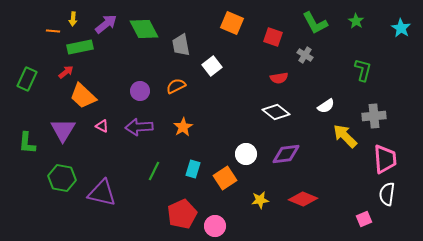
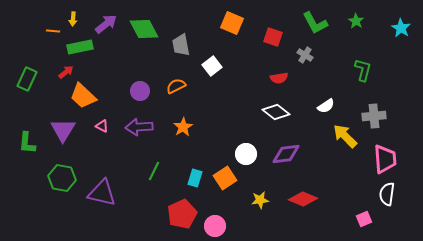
cyan rectangle at (193, 169): moved 2 px right, 9 px down
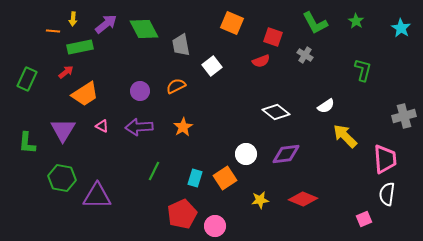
red semicircle at (279, 78): moved 18 px left, 17 px up; rotated 12 degrees counterclockwise
orange trapezoid at (83, 96): moved 2 px right, 2 px up; rotated 76 degrees counterclockwise
gray cross at (374, 116): moved 30 px right; rotated 10 degrees counterclockwise
purple triangle at (102, 193): moved 5 px left, 3 px down; rotated 12 degrees counterclockwise
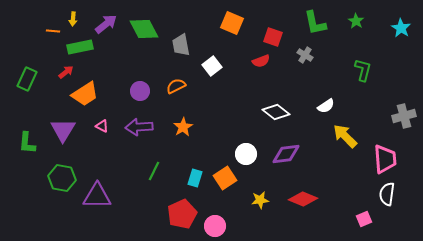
green L-shape at (315, 23): rotated 16 degrees clockwise
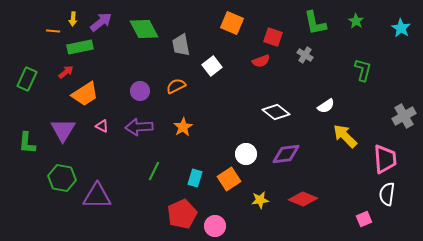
purple arrow at (106, 24): moved 5 px left, 2 px up
gray cross at (404, 116): rotated 15 degrees counterclockwise
orange square at (225, 178): moved 4 px right, 1 px down
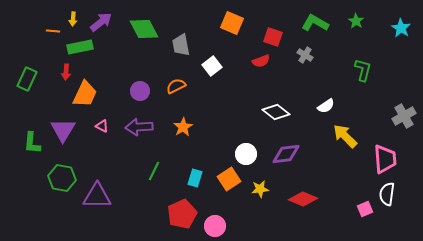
green L-shape at (315, 23): rotated 132 degrees clockwise
red arrow at (66, 72): rotated 133 degrees clockwise
orange trapezoid at (85, 94): rotated 32 degrees counterclockwise
green L-shape at (27, 143): moved 5 px right
yellow star at (260, 200): moved 11 px up
pink square at (364, 219): moved 1 px right, 10 px up
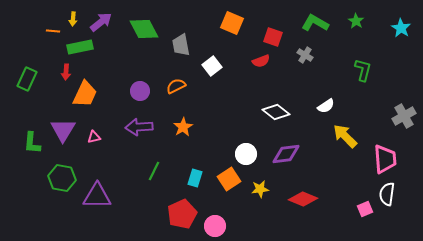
pink triangle at (102, 126): moved 8 px left, 11 px down; rotated 40 degrees counterclockwise
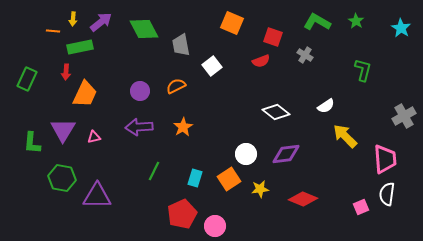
green L-shape at (315, 23): moved 2 px right, 1 px up
pink square at (365, 209): moved 4 px left, 2 px up
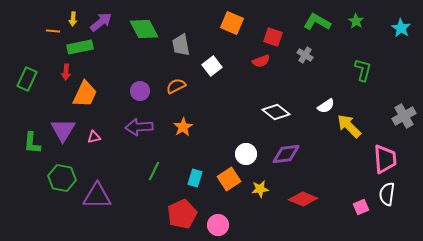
yellow arrow at (345, 136): moved 4 px right, 10 px up
pink circle at (215, 226): moved 3 px right, 1 px up
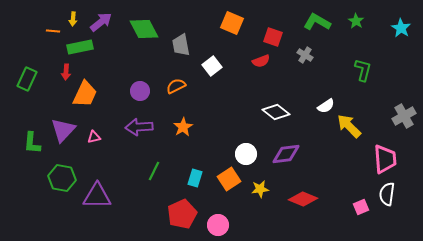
purple triangle at (63, 130): rotated 12 degrees clockwise
